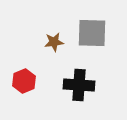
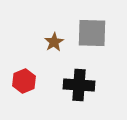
brown star: rotated 24 degrees counterclockwise
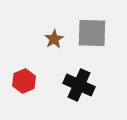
brown star: moved 3 px up
black cross: rotated 20 degrees clockwise
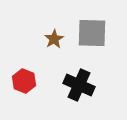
red hexagon: rotated 15 degrees counterclockwise
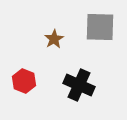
gray square: moved 8 px right, 6 px up
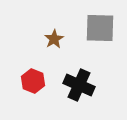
gray square: moved 1 px down
red hexagon: moved 9 px right
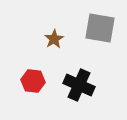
gray square: rotated 8 degrees clockwise
red hexagon: rotated 15 degrees counterclockwise
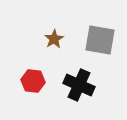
gray square: moved 12 px down
